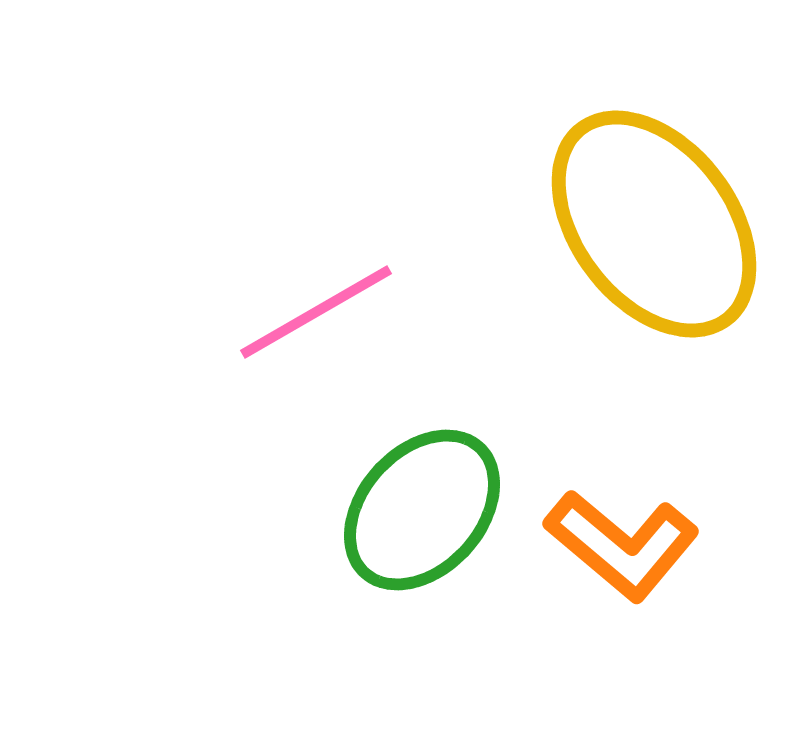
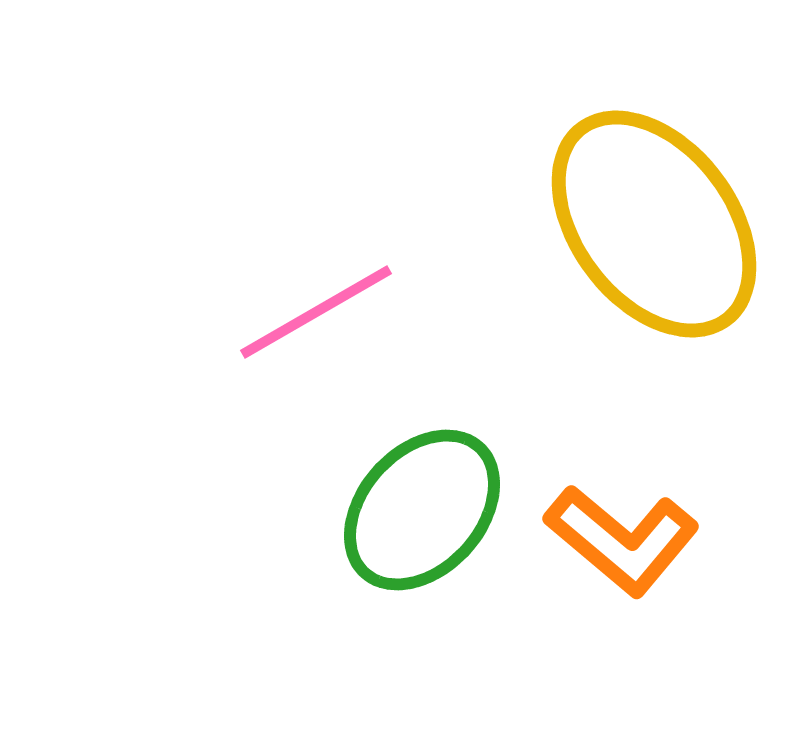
orange L-shape: moved 5 px up
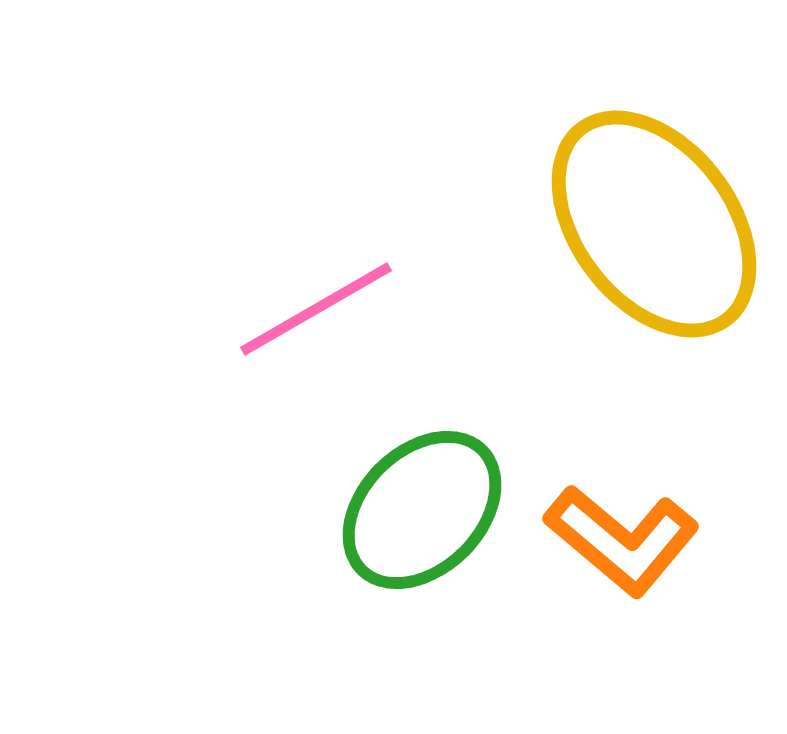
pink line: moved 3 px up
green ellipse: rotated 3 degrees clockwise
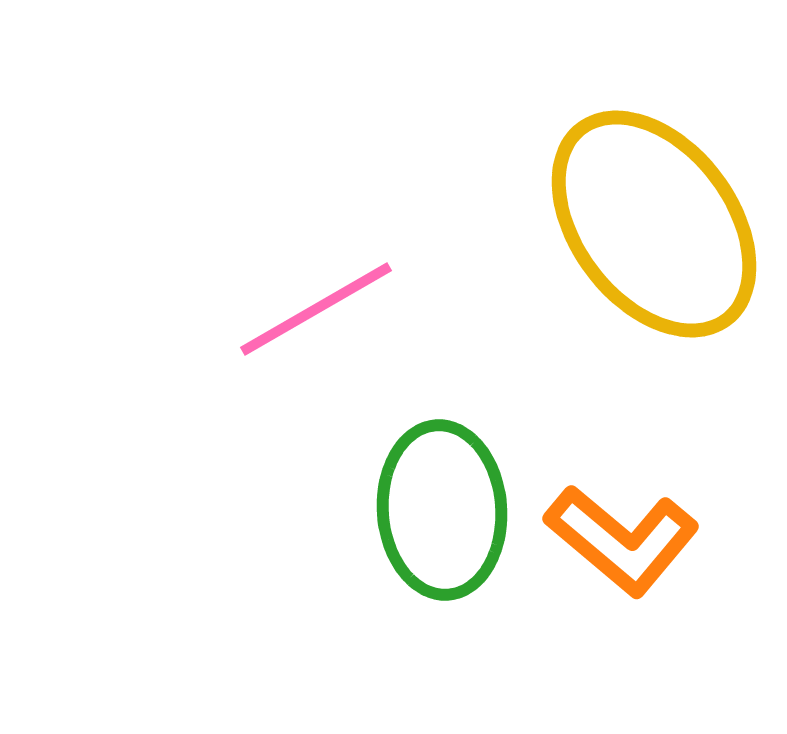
green ellipse: moved 20 px right; rotated 49 degrees counterclockwise
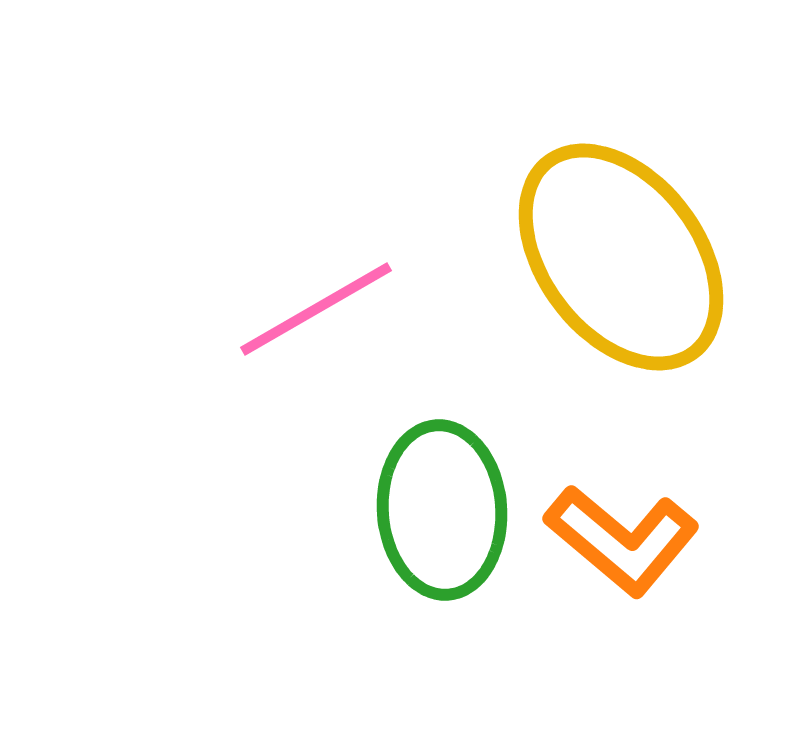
yellow ellipse: moved 33 px left, 33 px down
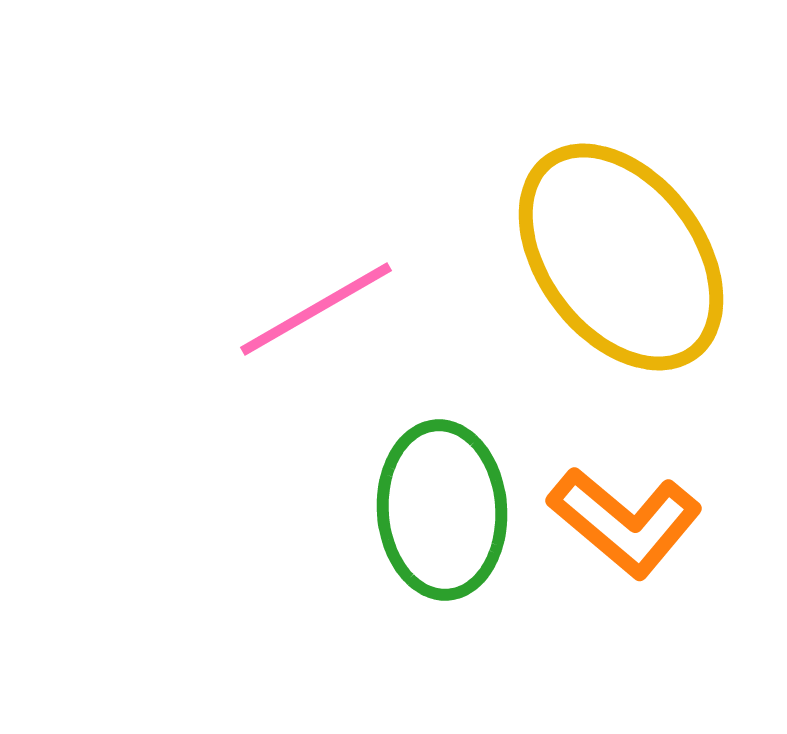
orange L-shape: moved 3 px right, 18 px up
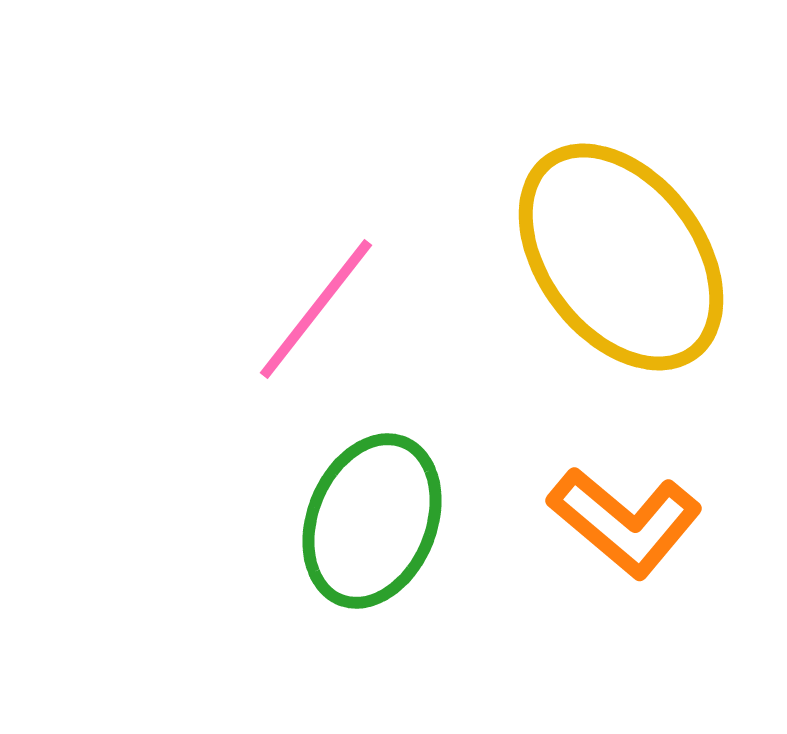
pink line: rotated 22 degrees counterclockwise
green ellipse: moved 70 px left, 11 px down; rotated 26 degrees clockwise
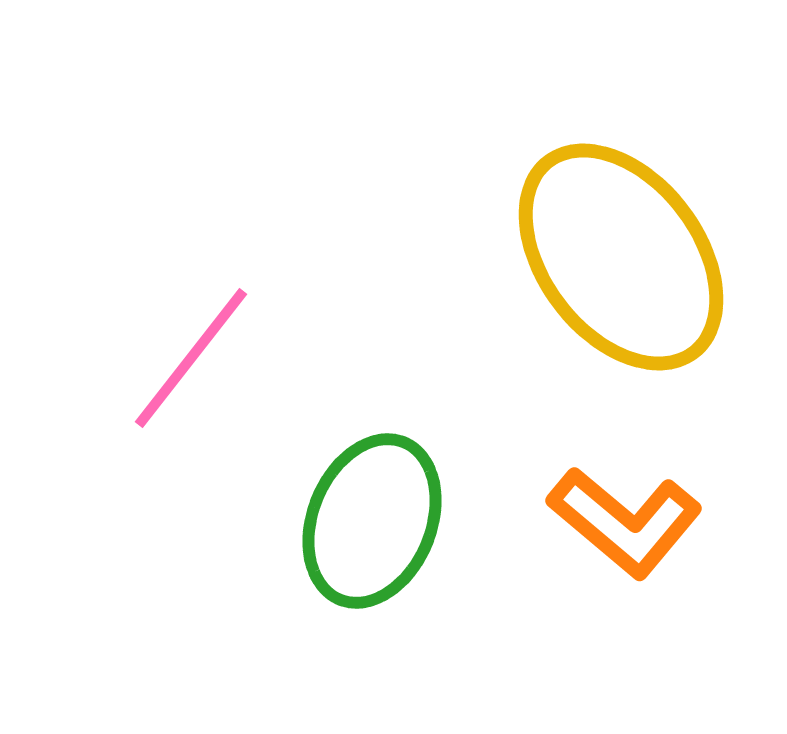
pink line: moved 125 px left, 49 px down
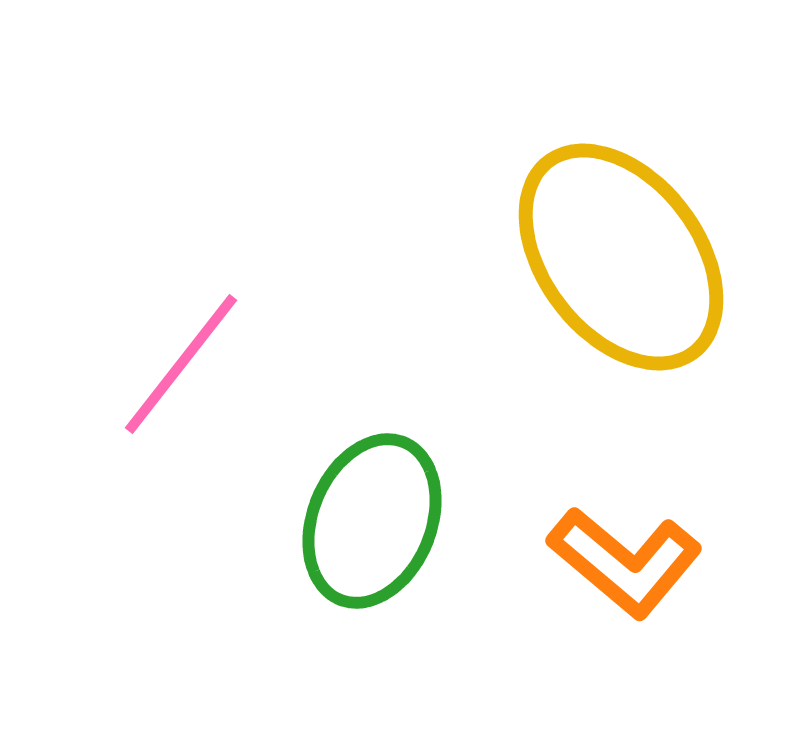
pink line: moved 10 px left, 6 px down
orange L-shape: moved 40 px down
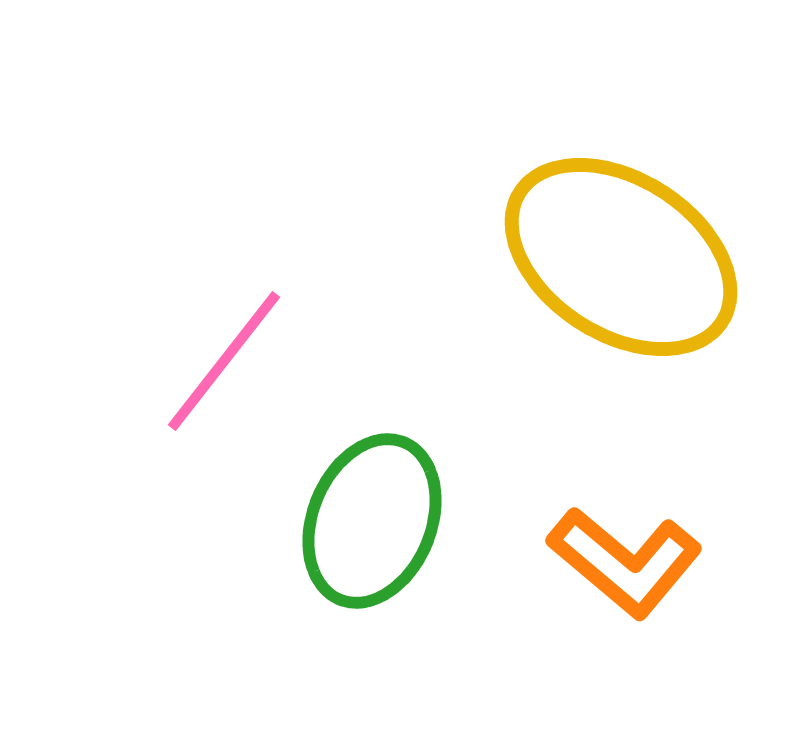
yellow ellipse: rotated 20 degrees counterclockwise
pink line: moved 43 px right, 3 px up
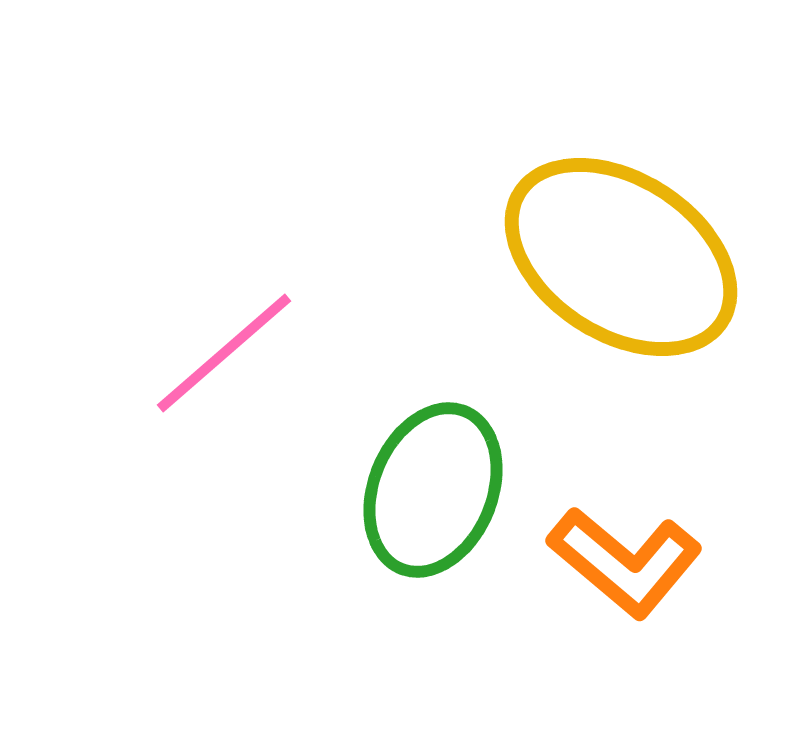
pink line: moved 8 px up; rotated 11 degrees clockwise
green ellipse: moved 61 px right, 31 px up
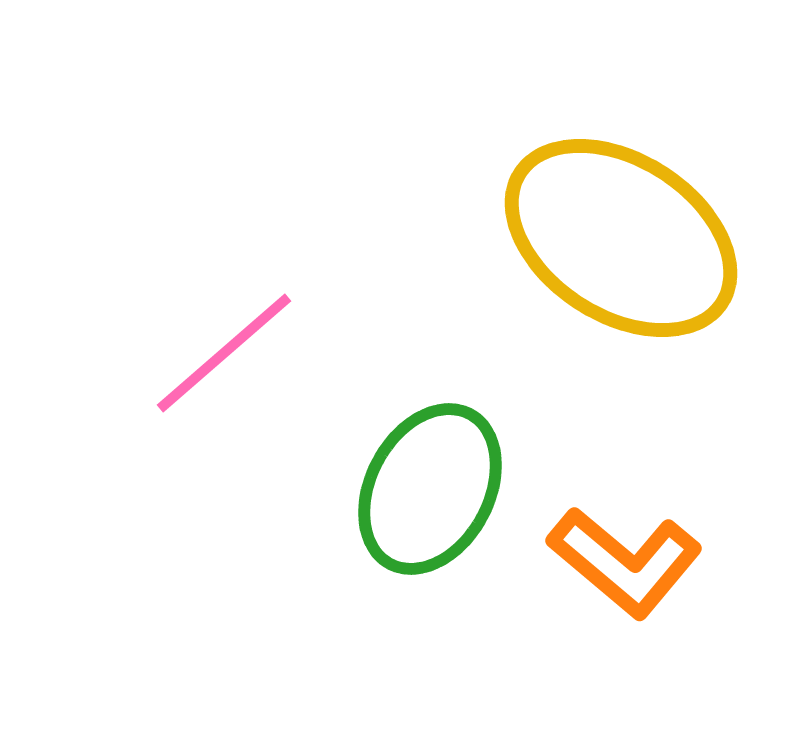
yellow ellipse: moved 19 px up
green ellipse: moved 3 px left, 1 px up; rotated 6 degrees clockwise
